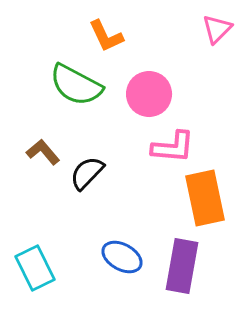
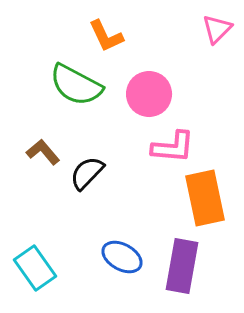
cyan rectangle: rotated 9 degrees counterclockwise
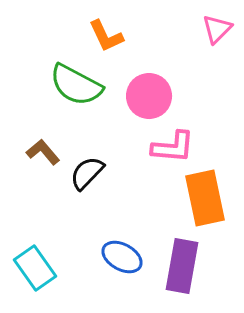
pink circle: moved 2 px down
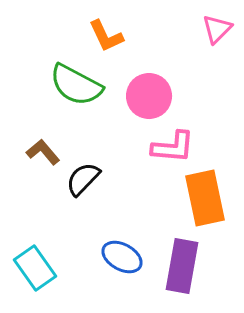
black semicircle: moved 4 px left, 6 px down
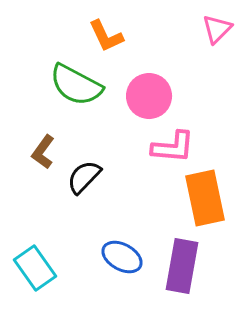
brown L-shape: rotated 104 degrees counterclockwise
black semicircle: moved 1 px right, 2 px up
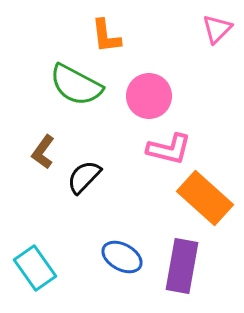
orange L-shape: rotated 18 degrees clockwise
pink L-shape: moved 4 px left, 2 px down; rotated 9 degrees clockwise
orange rectangle: rotated 36 degrees counterclockwise
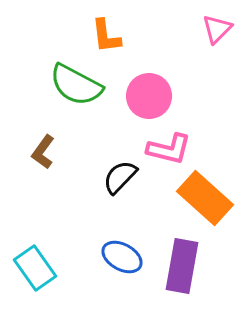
black semicircle: moved 36 px right
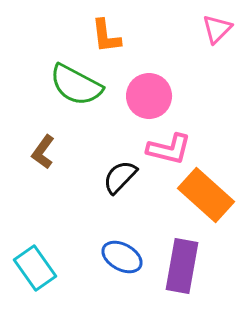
orange rectangle: moved 1 px right, 3 px up
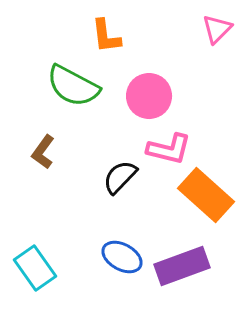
green semicircle: moved 3 px left, 1 px down
purple rectangle: rotated 60 degrees clockwise
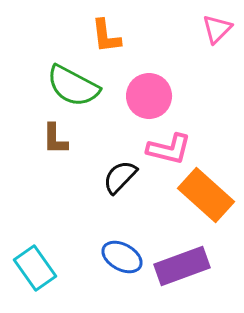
brown L-shape: moved 12 px right, 13 px up; rotated 36 degrees counterclockwise
